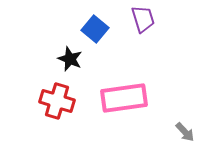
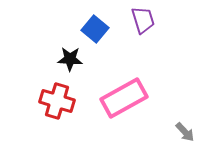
purple trapezoid: moved 1 px down
black star: rotated 20 degrees counterclockwise
pink rectangle: rotated 21 degrees counterclockwise
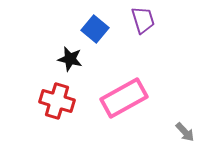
black star: rotated 10 degrees clockwise
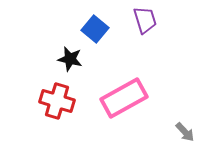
purple trapezoid: moved 2 px right
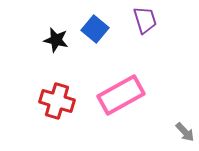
black star: moved 14 px left, 19 px up
pink rectangle: moved 3 px left, 3 px up
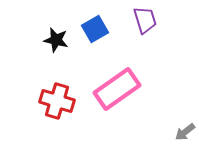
blue square: rotated 20 degrees clockwise
pink rectangle: moved 4 px left, 6 px up; rotated 6 degrees counterclockwise
gray arrow: rotated 95 degrees clockwise
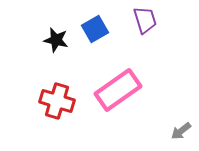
pink rectangle: moved 1 px right, 1 px down
gray arrow: moved 4 px left, 1 px up
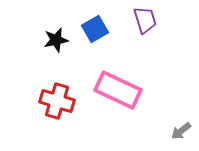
black star: rotated 25 degrees counterclockwise
pink rectangle: rotated 60 degrees clockwise
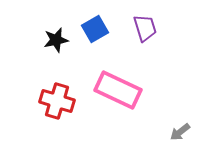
purple trapezoid: moved 8 px down
gray arrow: moved 1 px left, 1 px down
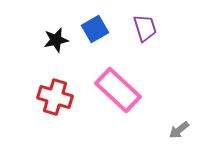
pink rectangle: rotated 18 degrees clockwise
red cross: moved 2 px left, 4 px up
gray arrow: moved 1 px left, 2 px up
